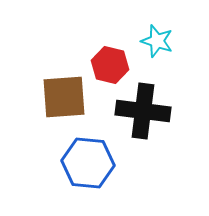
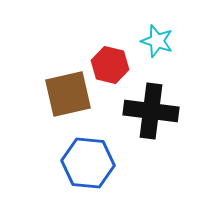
brown square: moved 4 px right, 3 px up; rotated 9 degrees counterclockwise
black cross: moved 8 px right
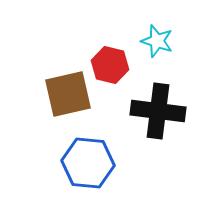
black cross: moved 7 px right
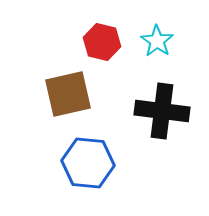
cyan star: rotated 16 degrees clockwise
red hexagon: moved 8 px left, 23 px up
black cross: moved 4 px right
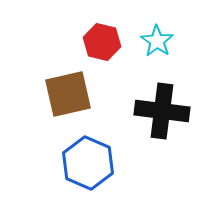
blue hexagon: rotated 18 degrees clockwise
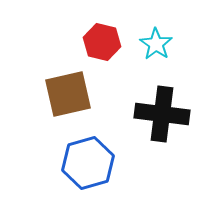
cyan star: moved 1 px left, 3 px down
black cross: moved 3 px down
blue hexagon: rotated 21 degrees clockwise
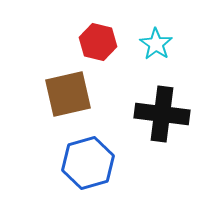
red hexagon: moved 4 px left
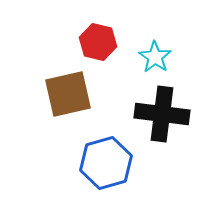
cyan star: moved 1 px left, 13 px down
blue hexagon: moved 18 px right
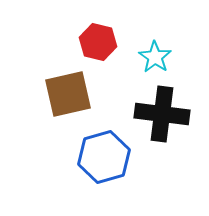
blue hexagon: moved 2 px left, 6 px up
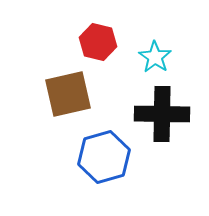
black cross: rotated 6 degrees counterclockwise
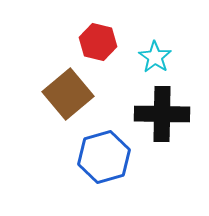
brown square: rotated 27 degrees counterclockwise
